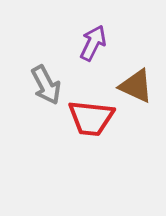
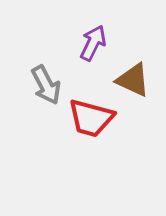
brown triangle: moved 3 px left, 6 px up
red trapezoid: rotated 9 degrees clockwise
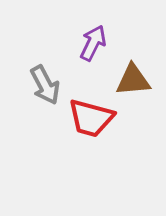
brown triangle: rotated 30 degrees counterclockwise
gray arrow: moved 1 px left
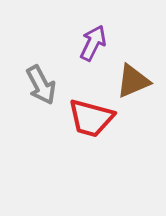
brown triangle: moved 1 px down; rotated 18 degrees counterclockwise
gray arrow: moved 4 px left
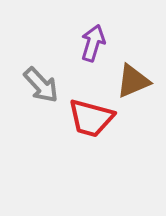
purple arrow: rotated 9 degrees counterclockwise
gray arrow: rotated 15 degrees counterclockwise
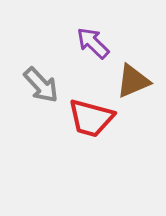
purple arrow: rotated 63 degrees counterclockwise
